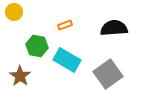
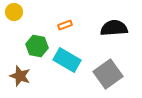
brown star: rotated 15 degrees counterclockwise
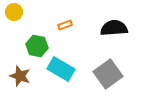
cyan rectangle: moved 6 px left, 9 px down
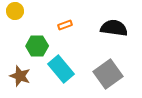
yellow circle: moved 1 px right, 1 px up
black semicircle: rotated 12 degrees clockwise
green hexagon: rotated 10 degrees counterclockwise
cyan rectangle: rotated 20 degrees clockwise
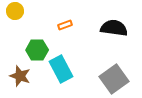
green hexagon: moved 4 px down
cyan rectangle: rotated 12 degrees clockwise
gray square: moved 6 px right, 5 px down
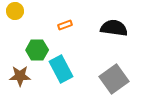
brown star: rotated 20 degrees counterclockwise
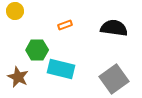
cyan rectangle: rotated 48 degrees counterclockwise
brown star: moved 2 px left, 1 px down; rotated 25 degrees clockwise
